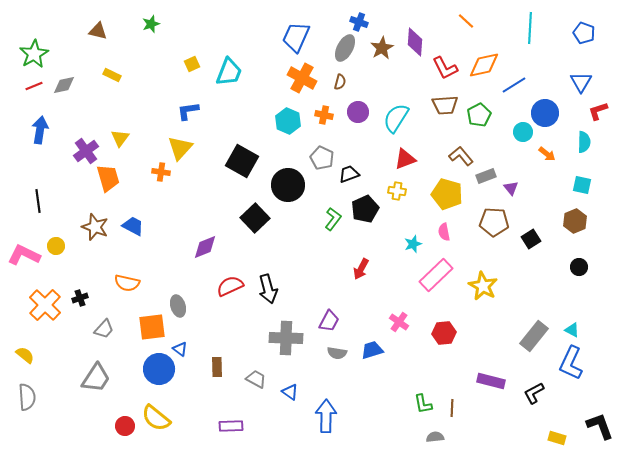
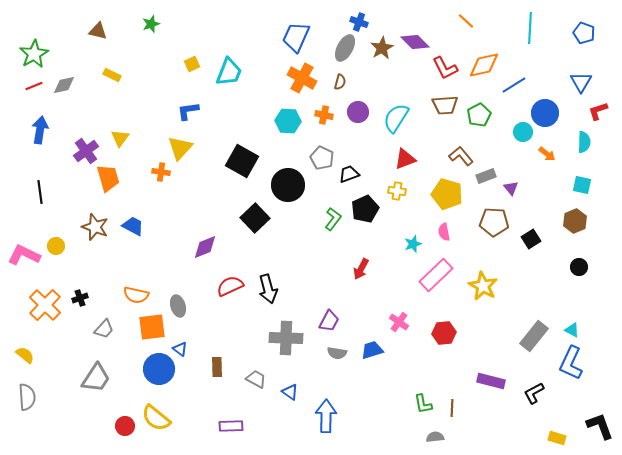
purple diamond at (415, 42): rotated 48 degrees counterclockwise
cyan hexagon at (288, 121): rotated 20 degrees counterclockwise
black line at (38, 201): moved 2 px right, 9 px up
orange semicircle at (127, 283): moved 9 px right, 12 px down
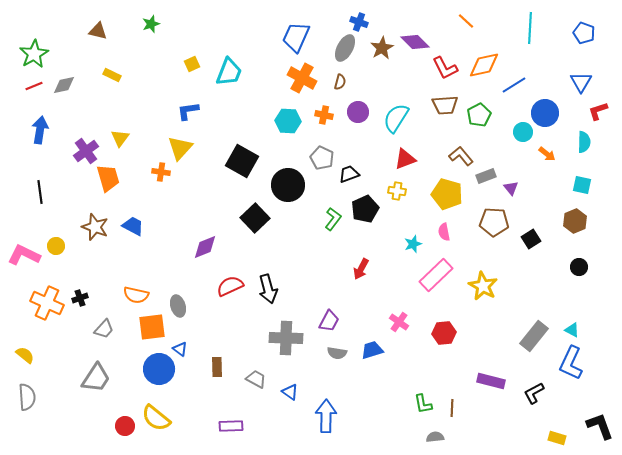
orange cross at (45, 305): moved 2 px right, 2 px up; rotated 20 degrees counterclockwise
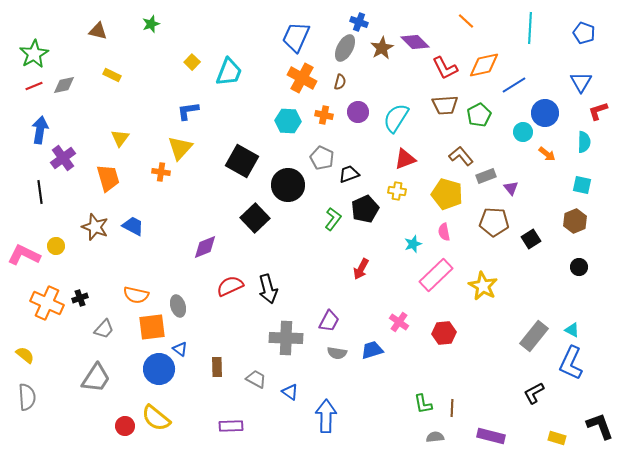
yellow square at (192, 64): moved 2 px up; rotated 21 degrees counterclockwise
purple cross at (86, 151): moved 23 px left, 7 px down
purple rectangle at (491, 381): moved 55 px down
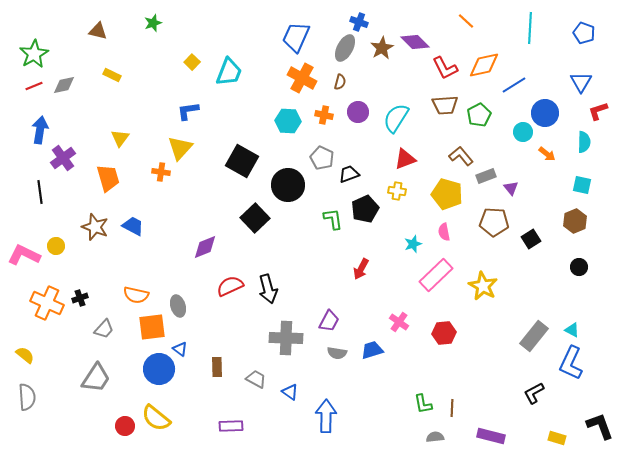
green star at (151, 24): moved 2 px right, 1 px up
green L-shape at (333, 219): rotated 45 degrees counterclockwise
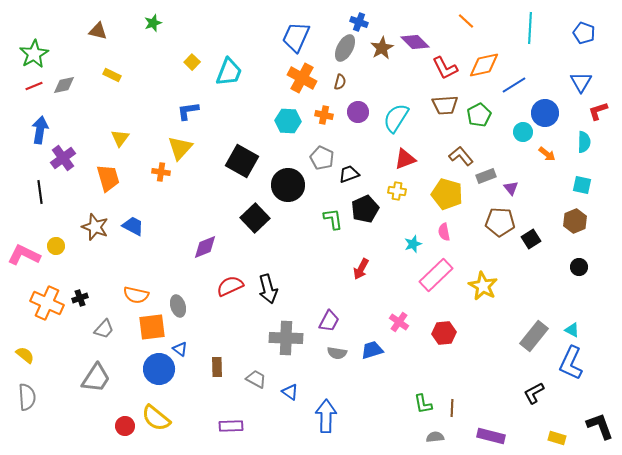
brown pentagon at (494, 222): moved 6 px right
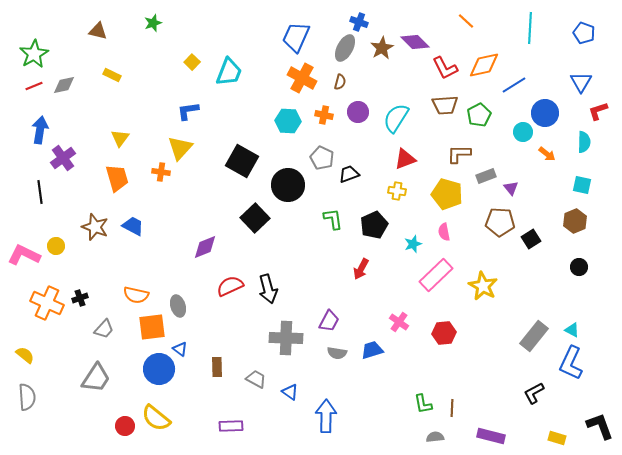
brown L-shape at (461, 156): moved 2 px left, 2 px up; rotated 50 degrees counterclockwise
orange trapezoid at (108, 178): moved 9 px right
black pentagon at (365, 209): moved 9 px right, 16 px down
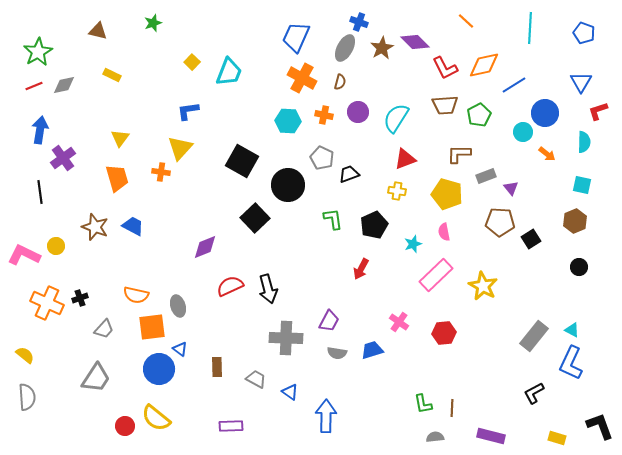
green star at (34, 54): moved 4 px right, 2 px up
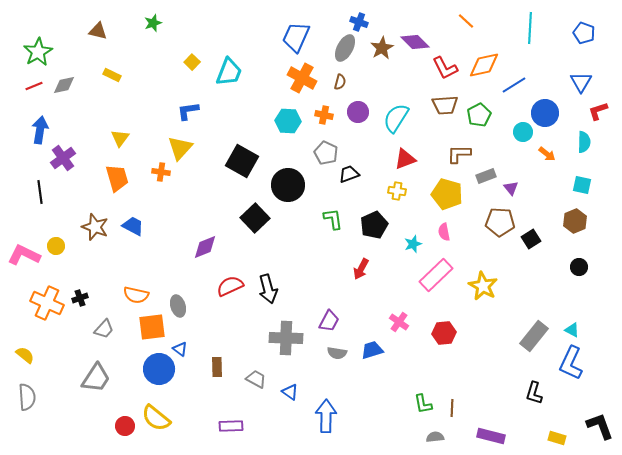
gray pentagon at (322, 158): moved 4 px right, 5 px up
black L-shape at (534, 393): rotated 45 degrees counterclockwise
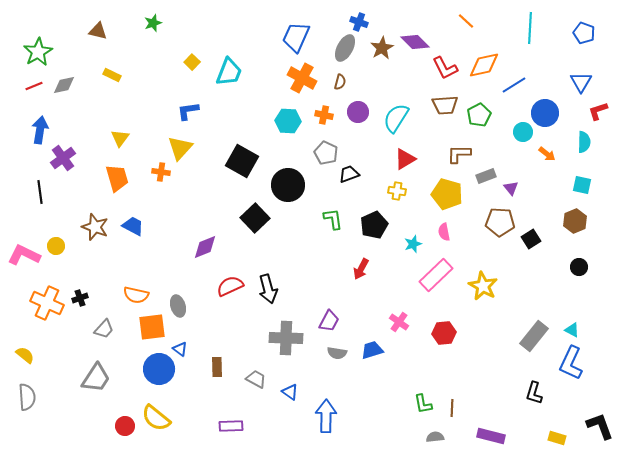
red triangle at (405, 159): rotated 10 degrees counterclockwise
